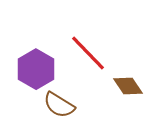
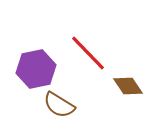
purple hexagon: rotated 18 degrees clockwise
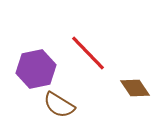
brown diamond: moved 7 px right, 2 px down
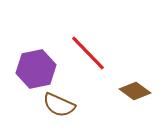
brown diamond: moved 3 px down; rotated 20 degrees counterclockwise
brown semicircle: rotated 8 degrees counterclockwise
